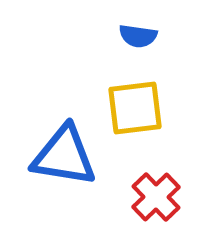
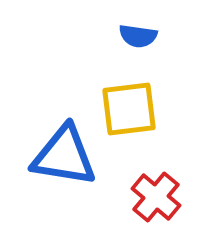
yellow square: moved 6 px left, 1 px down
red cross: rotated 6 degrees counterclockwise
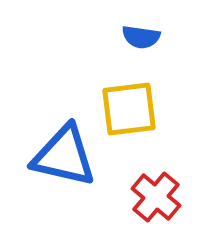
blue semicircle: moved 3 px right, 1 px down
blue triangle: rotated 4 degrees clockwise
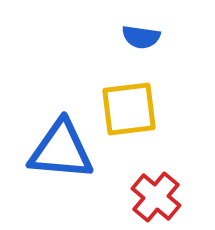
blue triangle: moved 3 px left, 6 px up; rotated 8 degrees counterclockwise
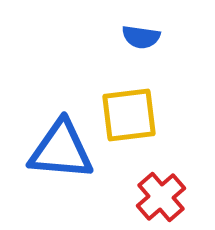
yellow square: moved 6 px down
red cross: moved 5 px right; rotated 9 degrees clockwise
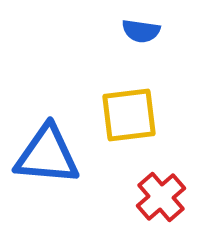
blue semicircle: moved 6 px up
blue triangle: moved 14 px left, 5 px down
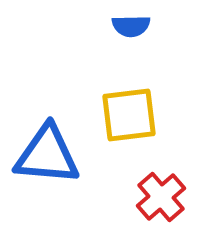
blue semicircle: moved 10 px left, 5 px up; rotated 9 degrees counterclockwise
